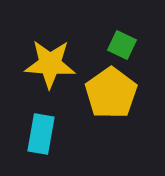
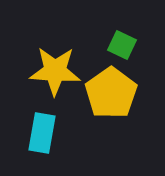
yellow star: moved 5 px right, 7 px down
cyan rectangle: moved 1 px right, 1 px up
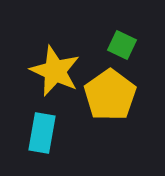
yellow star: rotated 21 degrees clockwise
yellow pentagon: moved 1 px left, 2 px down
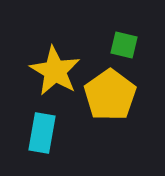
green square: moved 2 px right; rotated 12 degrees counterclockwise
yellow star: rotated 6 degrees clockwise
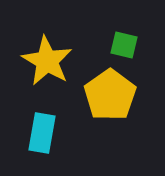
yellow star: moved 8 px left, 10 px up
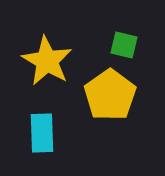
cyan rectangle: rotated 12 degrees counterclockwise
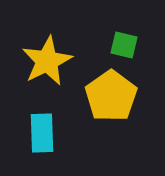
yellow star: rotated 15 degrees clockwise
yellow pentagon: moved 1 px right, 1 px down
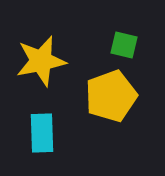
yellow star: moved 6 px left; rotated 15 degrees clockwise
yellow pentagon: rotated 15 degrees clockwise
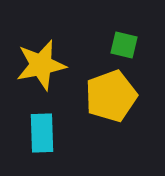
yellow star: moved 4 px down
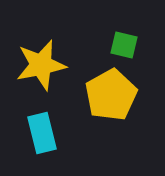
yellow pentagon: moved 1 px up; rotated 9 degrees counterclockwise
cyan rectangle: rotated 12 degrees counterclockwise
